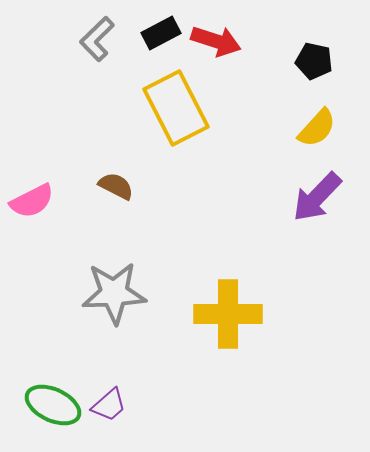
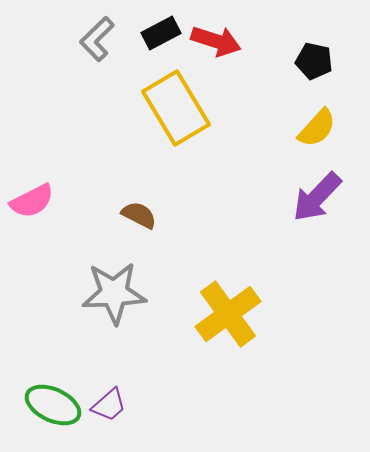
yellow rectangle: rotated 4 degrees counterclockwise
brown semicircle: moved 23 px right, 29 px down
yellow cross: rotated 36 degrees counterclockwise
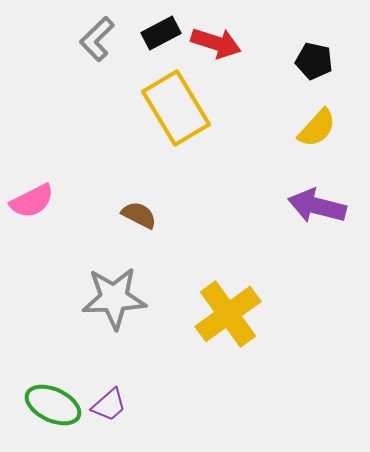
red arrow: moved 2 px down
purple arrow: moved 9 px down; rotated 60 degrees clockwise
gray star: moved 5 px down
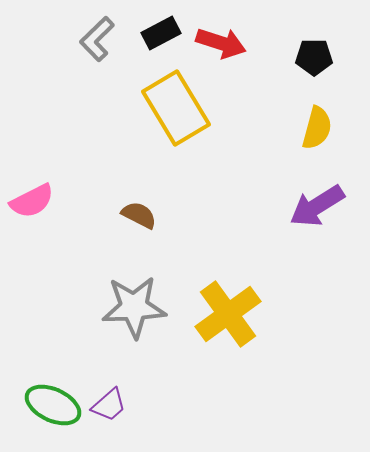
red arrow: moved 5 px right
black pentagon: moved 4 px up; rotated 12 degrees counterclockwise
yellow semicircle: rotated 27 degrees counterclockwise
purple arrow: rotated 46 degrees counterclockwise
gray star: moved 20 px right, 9 px down
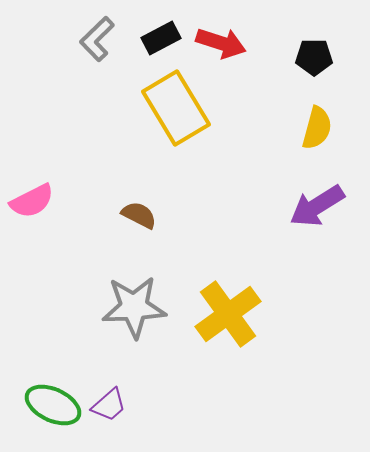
black rectangle: moved 5 px down
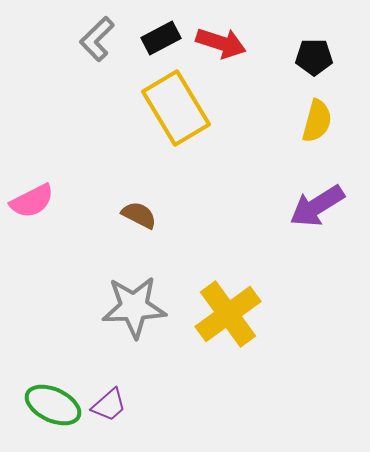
yellow semicircle: moved 7 px up
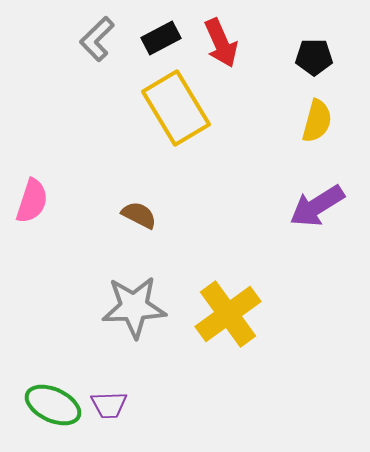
red arrow: rotated 48 degrees clockwise
pink semicircle: rotated 45 degrees counterclockwise
purple trapezoid: rotated 39 degrees clockwise
